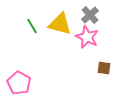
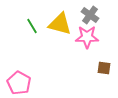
gray cross: rotated 12 degrees counterclockwise
pink star: rotated 25 degrees counterclockwise
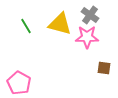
green line: moved 6 px left
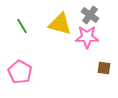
green line: moved 4 px left
pink pentagon: moved 1 px right, 11 px up
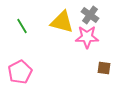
yellow triangle: moved 2 px right, 2 px up
pink pentagon: rotated 15 degrees clockwise
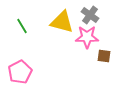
brown square: moved 12 px up
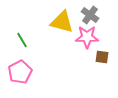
green line: moved 14 px down
brown square: moved 2 px left, 1 px down
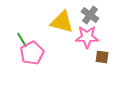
pink pentagon: moved 12 px right, 19 px up
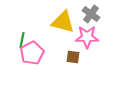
gray cross: moved 1 px right, 1 px up
yellow triangle: moved 1 px right
green line: rotated 42 degrees clockwise
brown square: moved 29 px left
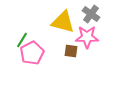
green line: rotated 21 degrees clockwise
brown square: moved 2 px left, 6 px up
